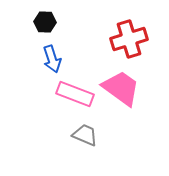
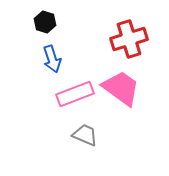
black hexagon: rotated 15 degrees clockwise
pink rectangle: rotated 42 degrees counterclockwise
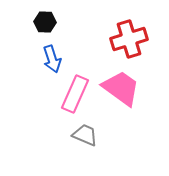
black hexagon: rotated 15 degrees counterclockwise
pink rectangle: rotated 45 degrees counterclockwise
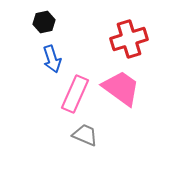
black hexagon: moved 1 px left; rotated 15 degrees counterclockwise
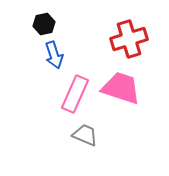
black hexagon: moved 2 px down
blue arrow: moved 2 px right, 4 px up
pink trapezoid: rotated 18 degrees counterclockwise
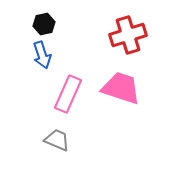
red cross: moved 1 px left, 4 px up
blue arrow: moved 12 px left
pink rectangle: moved 7 px left
gray trapezoid: moved 28 px left, 5 px down
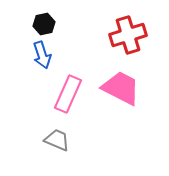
pink trapezoid: rotated 9 degrees clockwise
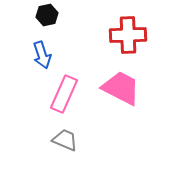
black hexagon: moved 3 px right, 9 px up
red cross: rotated 15 degrees clockwise
pink rectangle: moved 4 px left
gray trapezoid: moved 8 px right
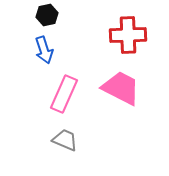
blue arrow: moved 2 px right, 5 px up
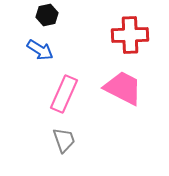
red cross: moved 2 px right
blue arrow: moved 4 px left; rotated 40 degrees counterclockwise
pink trapezoid: moved 2 px right
gray trapezoid: moved 1 px left; rotated 48 degrees clockwise
